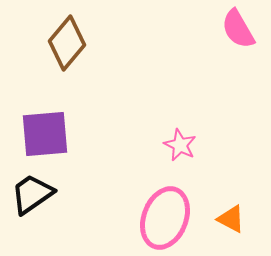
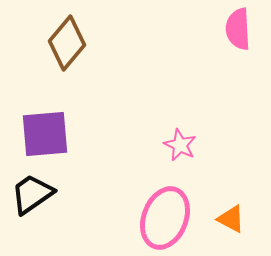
pink semicircle: rotated 27 degrees clockwise
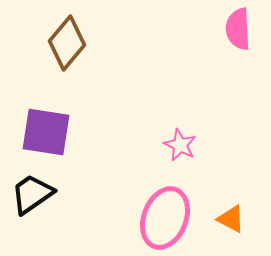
purple square: moved 1 px right, 2 px up; rotated 14 degrees clockwise
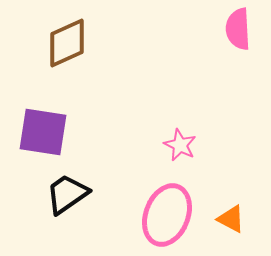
brown diamond: rotated 26 degrees clockwise
purple square: moved 3 px left
black trapezoid: moved 35 px right
pink ellipse: moved 2 px right, 3 px up
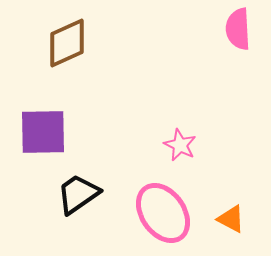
purple square: rotated 10 degrees counterclockwise
black trapezoid: moved 11 px right
pink ellipse: moved 4 px left, 2 px up; rotated 56 degrees counterclockwise
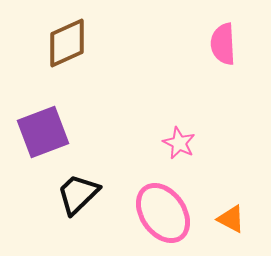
pink semicircle: moved 15 px left, 15 px down
purple square: rotated 20 degrees counterclockwise
pink star: moved 1 px left, 2 px up
black trapezoid: rotated 9 degrees counterclockwise
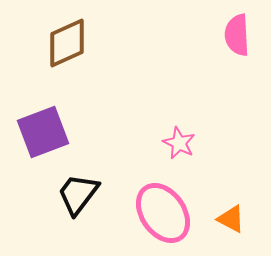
pink semicircle: moved 14 px right, 9 px up
black trapezoid: rotated 9 degrees counterclockwise
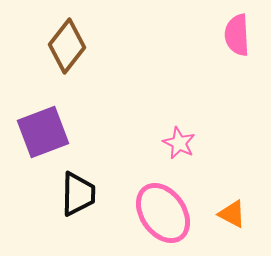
brown diamond: moved 3 px down; rotated 28 degrees counterclockwise
black trapezoid: rotated 144 degrees clockwise
orange triangle: moved 1 px right, 5 px up
